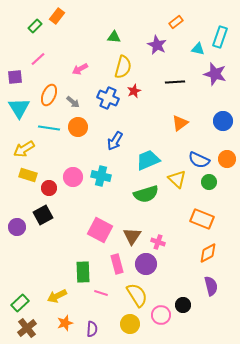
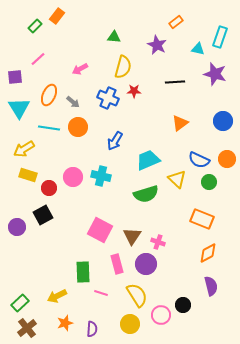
red star at (134, 91): rotated 24 degrees clockwise
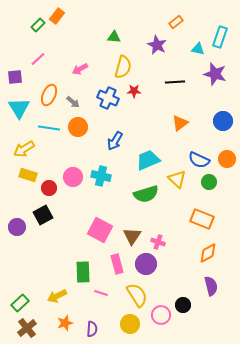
green rectangle at (35, 26): moved 3 px right, 1 px up
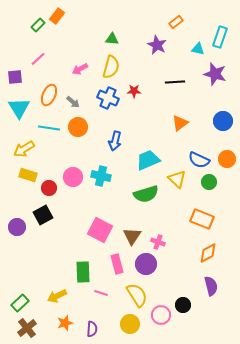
green triangle at (114, 37): moved 2 px left, 2 px down
yellow semicircle at (123, 67): moved 12 px left
blue arrow at (115, 141): rotated 18 degrees counterclockwise
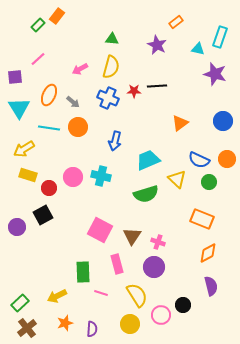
black line at (175, 82): moved 18 px left, 4 px down
purple circle at (146, 264): moved 8 px right, 3 px down
